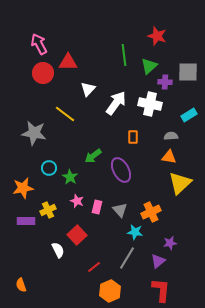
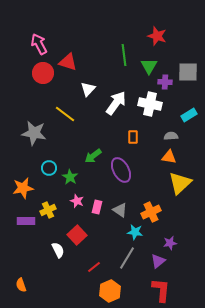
red triangle: rotated 18 degrees clockwise
green triangle: rotated 18 degrees counterclockwise
gray triangle: rotated 14 degrees counterclockwise
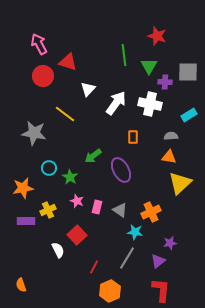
red circle: moved 3 px down
red line: rotated 24 degrees counterclockwise
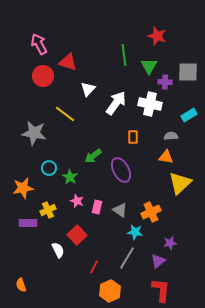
orange triangle: moved 3 px left
purple rectangle: moved 2 px right, 2 px down
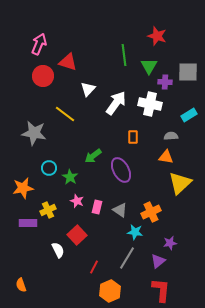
pink arrow: rotated 50 degrees clockwise
